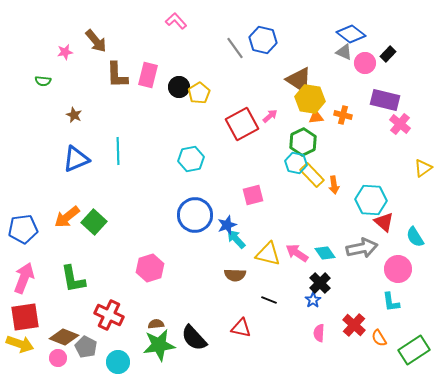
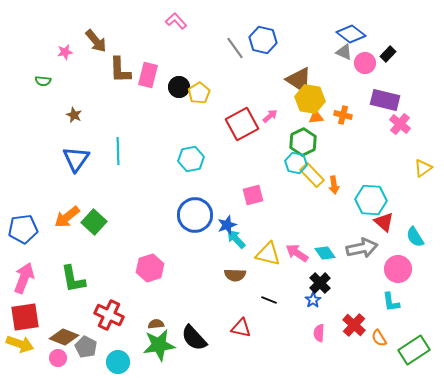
brown L-shape at (117, 75): moved 3 px right, 5 px up
blue triangle at (76, 159): rotated 32 degrees counterclockwise
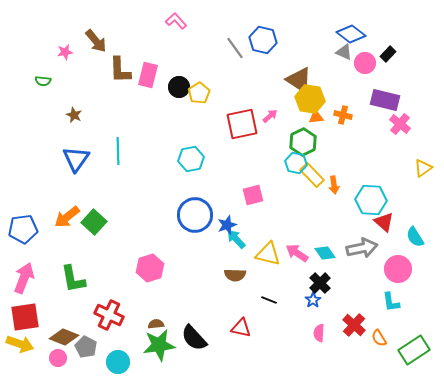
red square at (242, 124): rotated 16 degrees clockwise
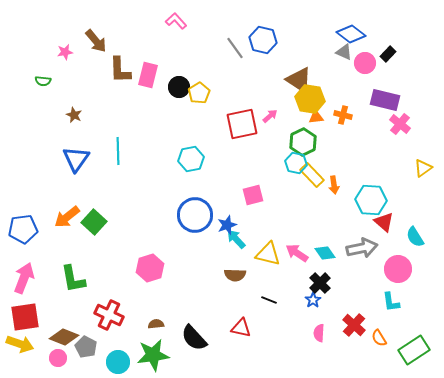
green star at (159, 345): moved 6 px left, 10 px down
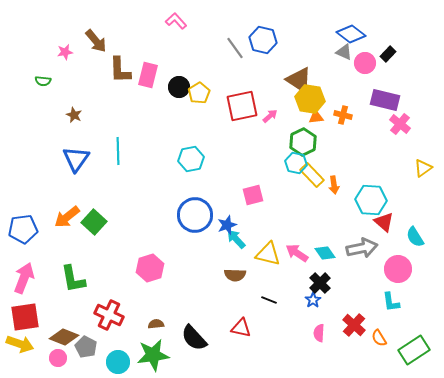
red square at (242, 124): moved 18 px up
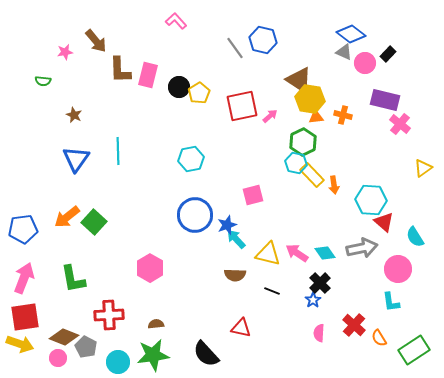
pink hexagon at (150, 268): rotated 12 degrees counterclockwise
black line at (269, 300): moved 3 px right, 9 px up
red cross at (109, 315): rotated 28 degrees counterclockwise
black semicircle at (194, 338): moved 12 px right, 16 px down
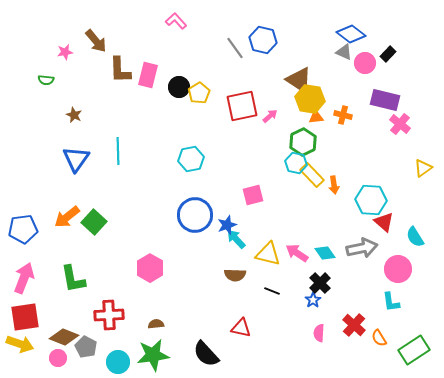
green semicircle at (43, 81): moved 3 px right, 1 px up
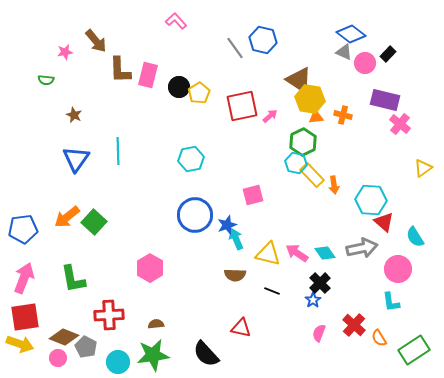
cyan arrow at (236, 239): rotated 20 degrees clockwise
pink semicircle at (319, 333): rotated 18 degrees clockwise
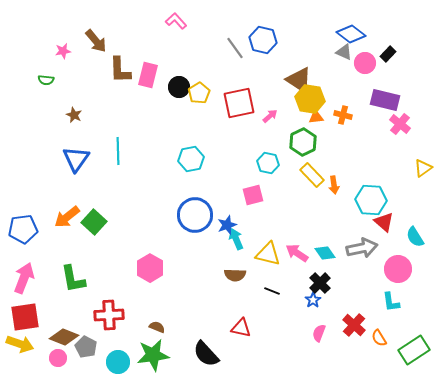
pink star at (65, 52): moved 2 px left, 1 px up
red square at (242, 106): moved 3 px left, 3 px up
cyan hexagon at (296, 163): moved 28 px left
brown semicircle at (156, 324): moved 1 px right, 3 px down; rotated 28 degrees clockwise
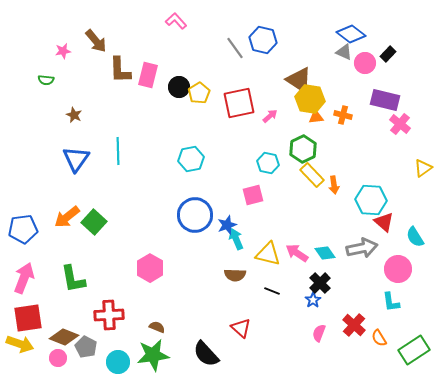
green hexagon at (303, 142): moved 7 px down
red square at (25, 317): moved 3 px right, 1 px down
red triangle at (241, 328): rotated 30 degrees clockwise
